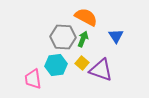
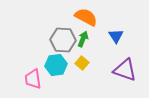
gray hexagon: moved 3 px down
purple triangle: moved 24 px right
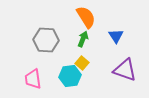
orange semicircle: rotated 30 degrees clockwise
gray hexagon: moved 17 px left
cyan hexagon: moved 14 px right, 11 px down
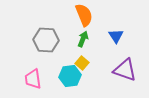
orange semicircle: moved 2 px left, 2 px up; rotated 10 degrees clockwise
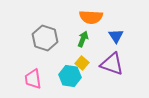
orange semicircle: moved 7 px right, 2 px down; rotated 115 degrees clockwise
gray hexagon: moved 1 px left, 2 px up; rotated 15 degrees clockwise
purple triangle: moved 13 px left, 6 px up
cyan hexagon: rotated 15 degrees clockwise
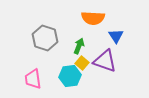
orange semicircle: moved 2 px right, 1 px down
green arrow: moved 4 px left, 7 px down
purple triangle: moved 7 px left, 3 px up
cyan hexagon: rotated 15 degrees counterclockwise
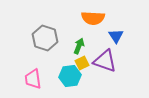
yellow square: rotated 24 degrees clockwise
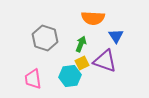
green arrow: moved 2 px right, 2 px up
